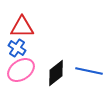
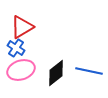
red triangle: rotated 30 degrees counterclockwise
blue cross: moved 1 px left
pink ellipse: rotated 16 degrees clockwise
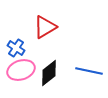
red triangle: moved 23 px right
black diamond: moved 7 px left
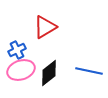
blue cross: moved 1 px right, 2 px down; rotated 30 degrees clockwise
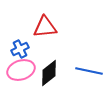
red triangle: rotated 25 degrees clockwise
blue cross: moved 3 px right, 1 px up
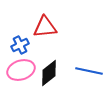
blue cross: moved 4 px up
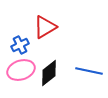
red triangle: rotated 25 degrees counterclockwise
